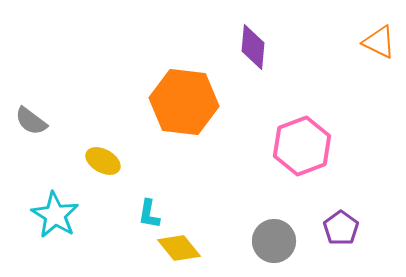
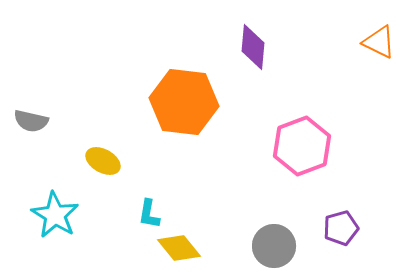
gray semicircle: rotated 24 degrees counterclockwise
purple pentagon: rotated 20 degrees clockwise
gray circle: moved 5 px down
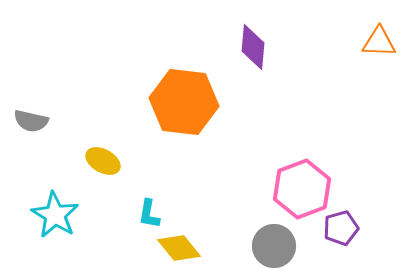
orange triangle: rotated 24 degrees counterclockwise
pink hexagon: moved 43 px down
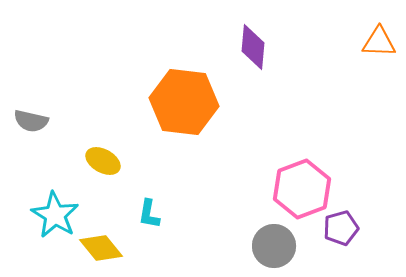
yellow diamond: moved 78 px left
